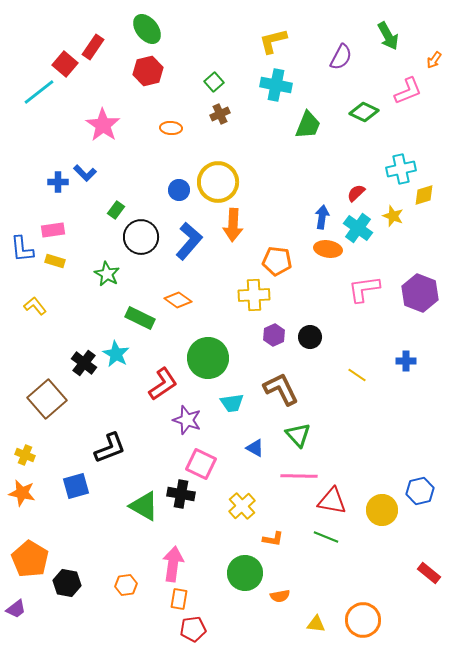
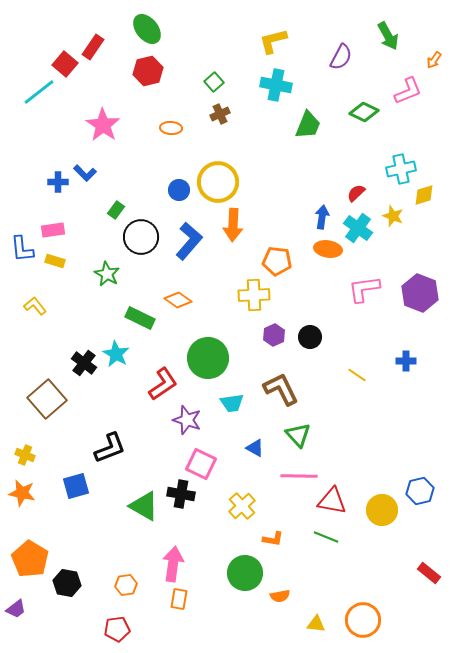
red pentagon at (193, 629): moved 76 px left
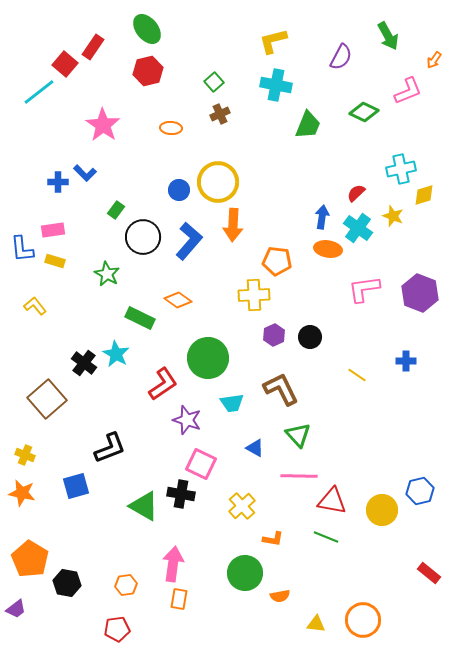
black circle at (141, 237): moved 2 px right
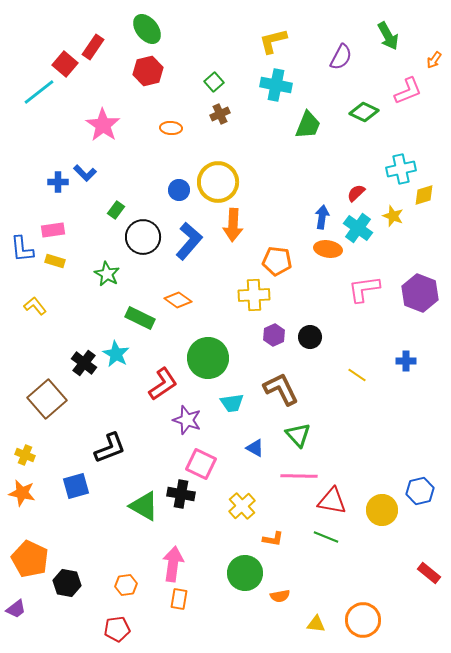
orange pentagon at (30, 559): rotated 6 degrees counterclockwise
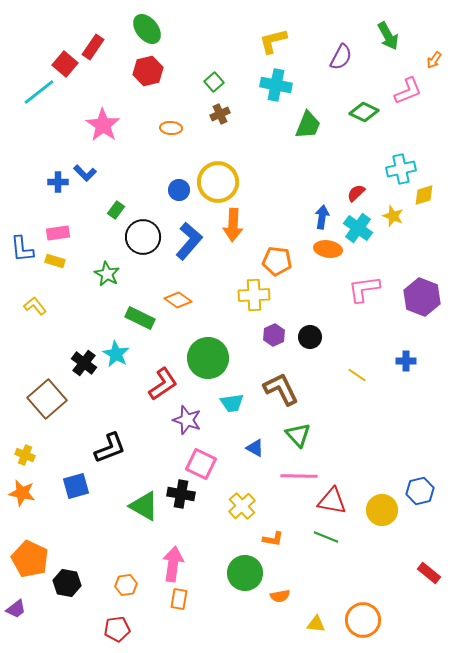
pink rectangle at (53, 230): moved 5 px right, 3 px down
purple hexagon at (420, 293): moved 2 px right, 4 px down
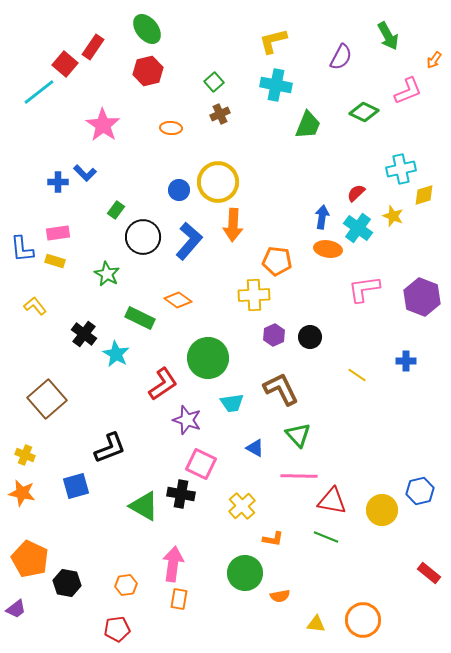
black cross at (84, 363): moved 29 px up
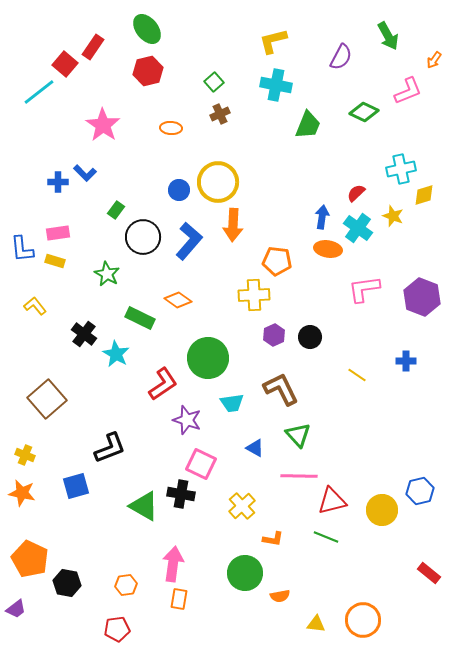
red triangle at (332, 501): rotated 24 degrees counterclockwise
